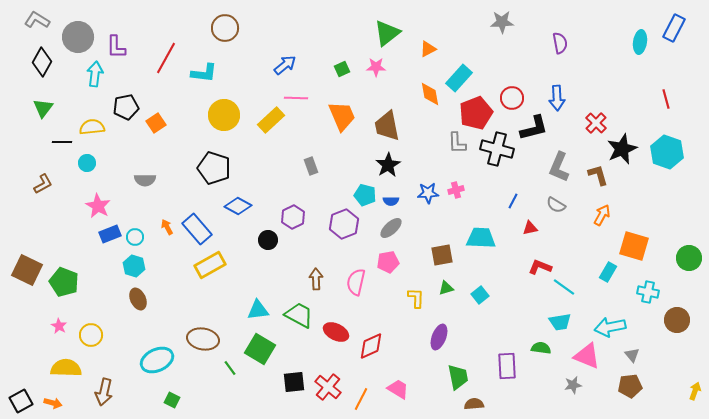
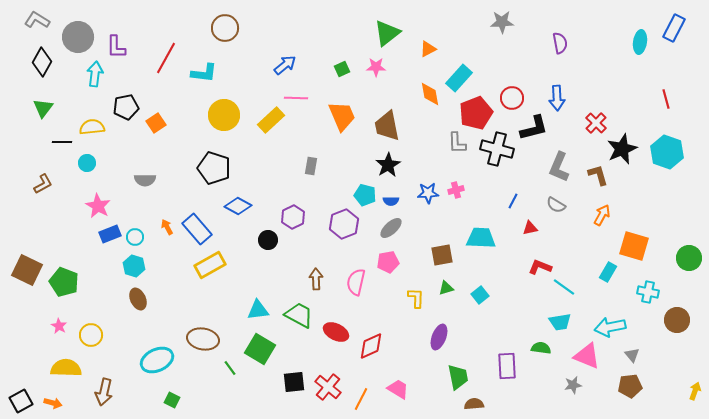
gray rectangle at (311, 166): rotated 30 degrees clockwise
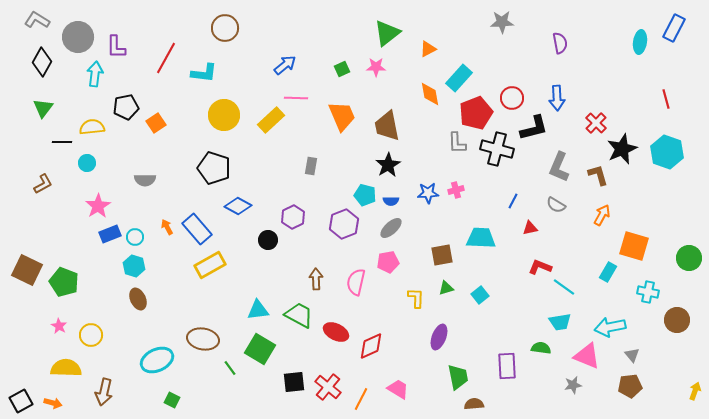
pink star at (98, 206): rotated 10 degrees clockwise
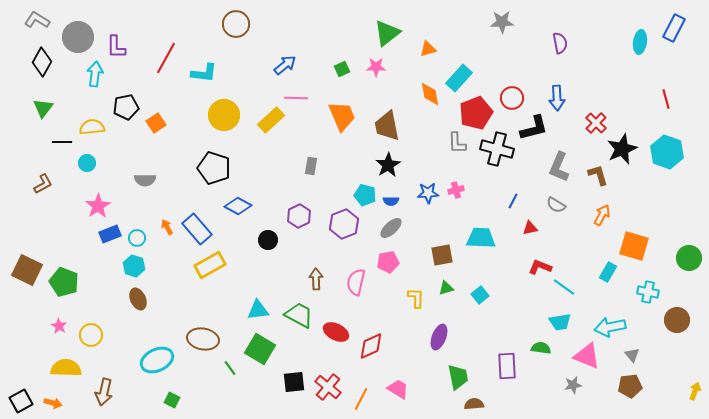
brown circle at (225, 28): moved 11 px right, 4 px up
orange triangle at (428, 49): rotated 12 degrees clockwise
purple hexagon at (293, 217): moved 6 px right, 1 px up
cyan circle at (135, 237): moved 2 px right, 1 px down
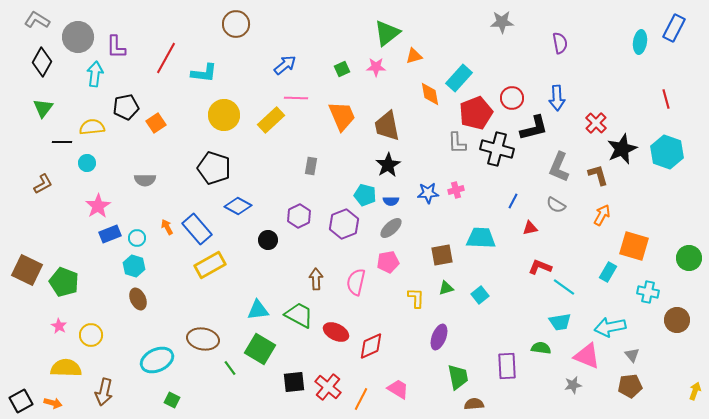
orange triangle at (428, 49): moved 14 px left, 7 px down
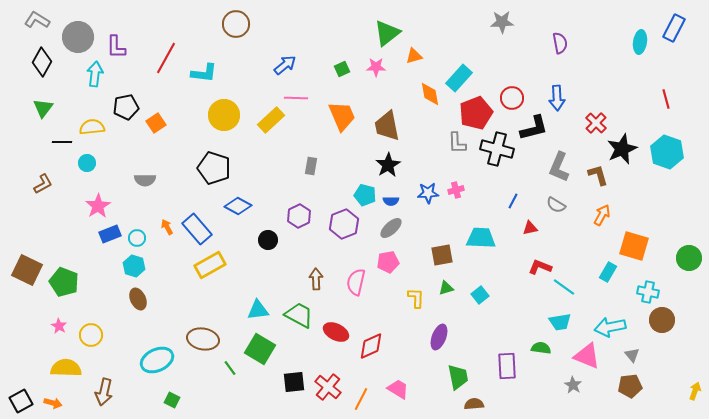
brown circle at (677, 320): moved 15 px left
gray star at (573, 385): rotated 30 degrees counterclockwise
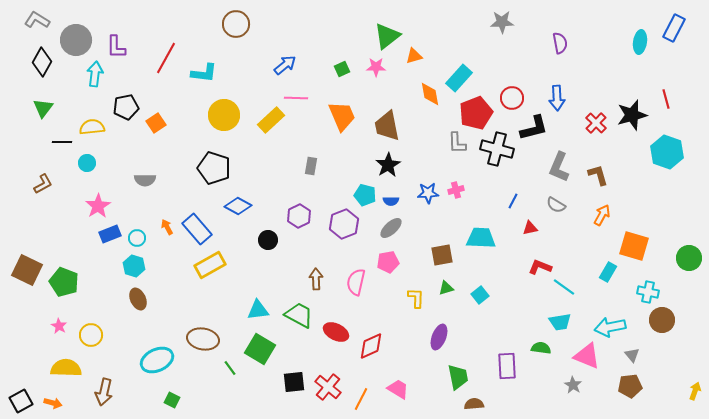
green triangle at (387, 33): moved 3 px down
gray circle at (78, 37): moved 2 px left, 3 px down
black star at (622, 149): moved 10 px right, 34 px up; rotated 8 degrees clockwise
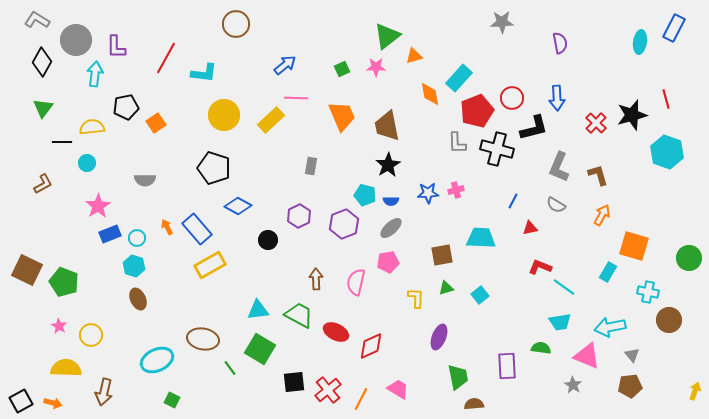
red pentagon at (476, 113): moved 1 px right, 2 px up
brown circle at (662, 320): moved 7 px right
red cross at (328, 387): moved 3 px down; rotated 12 degrees clockwise
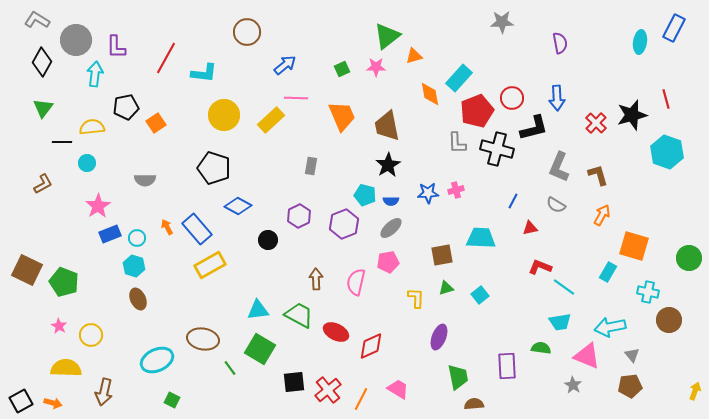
brown circle at (236, 24): moved 11 px right, 8 px down
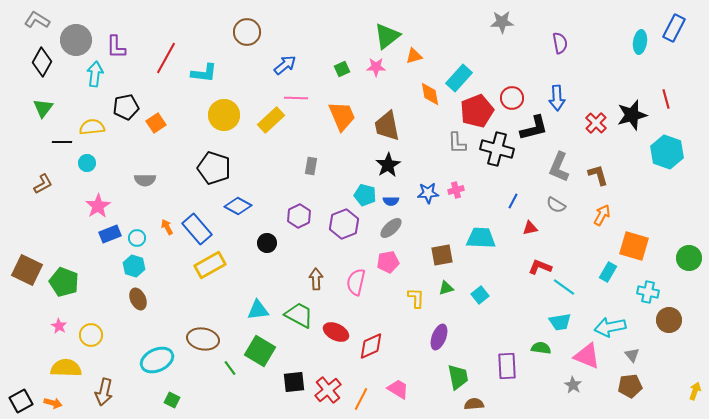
black circle at (268, 240): moved 1 px left, 3 px down
green square at (260, 349): moved 2 px down
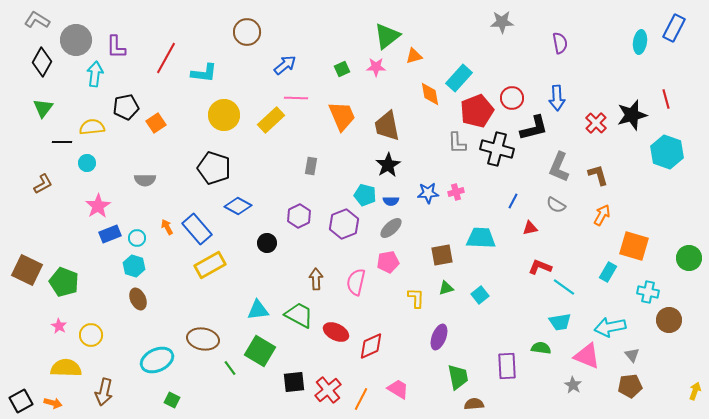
pink cross at (456, 190): moved 2 px down
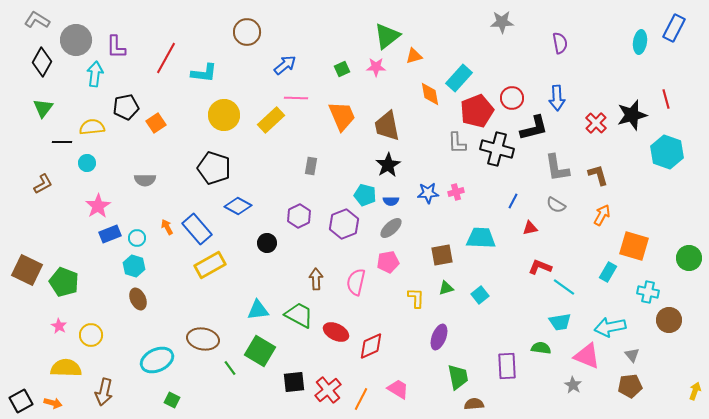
gray L-shape at (559, 167): moved 2 px left, 1 px down; rotated 32 degrees counterclockwise
